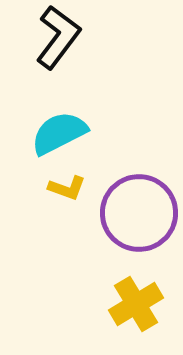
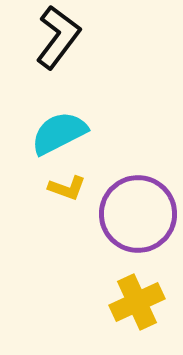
purple circle: moved 1 px left, 1 px down
yellow cross: moved 1 px right, 2 px up; rotated 6 degrees clockwise
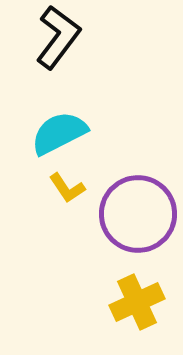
yellow L-shape: rotated 36 degrees clockwise
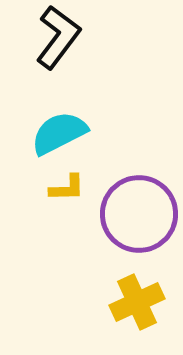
yellow L-shape: rotated 57 degrees counterclockwise
purple circle: moved 1 px right
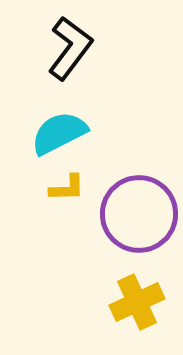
black L-shape: moved 12 px right, 11 px down
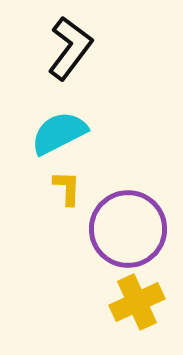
yellow L-shape: rotated 87 degrees counterclockwise
purple circle: moved 11 px left, 15 px down
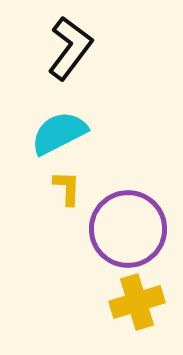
yellow cross: rotated 8 degrees clockwise
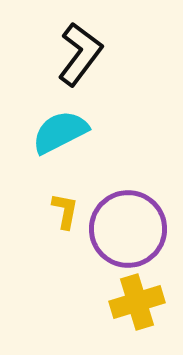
black L-shape: moved 10 px right, 6 px down
cyan semicircle: moved 1 px right, 1 px up
yellow L-shape: moved 2 px left, 23 px down; rotated 9 degrees clockwise
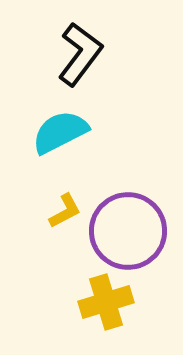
yellow L-shape: rotated 51 degrees clockwise
purple circle: moved 2 px down
yellow cross: moved 31 px left
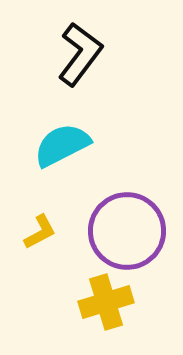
cyan semicircle: moved 2 px right, 13 px down
yellow L-shape: moved 25 px left, 21 px down
purple circle: moved 1 px left
